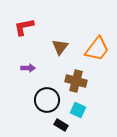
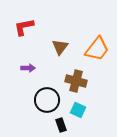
black rectangle: rotated 40 degrees clockwise
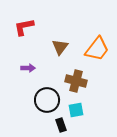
cyan square: moved 2 px left; rotated 35 degrees counterclockwise
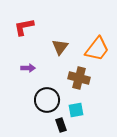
brown cross: moved 3 px right, 3 px up
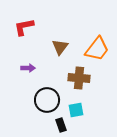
brown cross: rotated 10 degrees counterclockwise
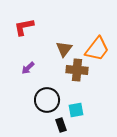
brown triangle: moved 4 px right, 2 px down
purple arrow: rotated 136 degrees clockwise
brown cross: moved 2 px left, 8 px up
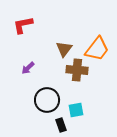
red L-shape: moved 1 px left, 2 px up
